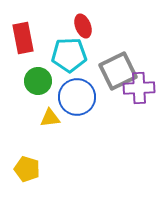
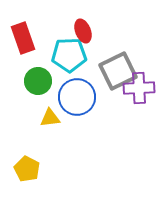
red ellipse: moved 5 px down
red rectangle: rotated 8 degrees counterclockwise
yellow pentagon: rotated 10 degrees clockwise
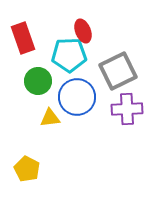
purple cross: moved 12 px left, 21 px down
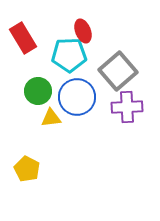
red rectangle: rotated 12 degrees counterclockwise
gray square: rotated 15 degrees counterclockwise
green circle: moved 10 px down
purple cross: moved 2 px up
yellow triangle: moved 1 px right
